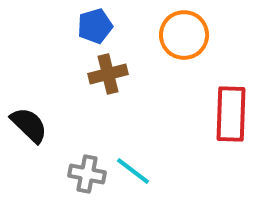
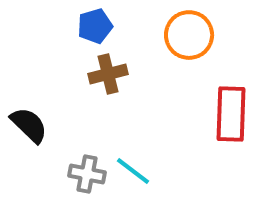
orange circle: moved 5 px right
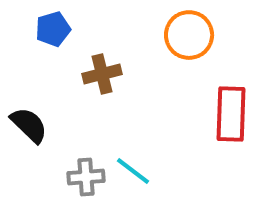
blue pentagon: moved 42 px left, 3 px down
brown cross: moved 6 px left
gray cross: moved 1 px left, 3 px down; rotated 15 degrees counterclockwise
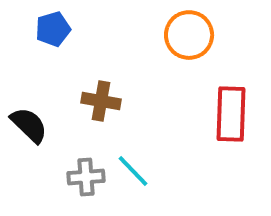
brown cross: moved 1 px left, 27 px down; rotated 24 degrees clockwise
cyan line: rotated 9 degrees clockwise
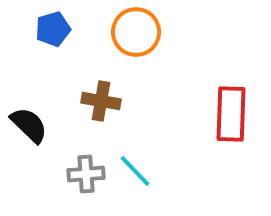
orange circle: moved 53 px left, 3 px up
cyan line: moved 2 px right
gray cross: moved 3 px up
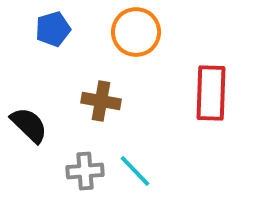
red rectangle: moved 20 px left, 21 px up
gray cross: moved 1 px left, 3 px up
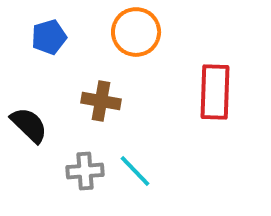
blue pentagon: moved 4 px left, 8 px down
red rectangle: moved 4 px right, 1 px up
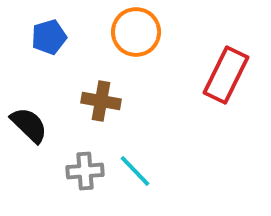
red rectangle: moved 11 px right, 17 px up; rotated 24 degrees clockwise
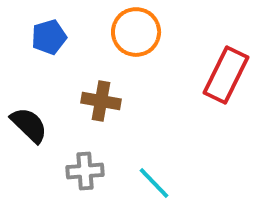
cyan line: moved 19 px right, 12 px down
